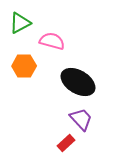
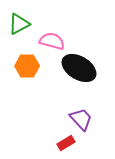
green triangle: moved 1 px left, 1 px down
orange hexagon: moved 3 px right
black ellipse: moved 1 px right, 14 px up
red rectangle: rotated 12 degrees clockwise
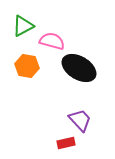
green triangle: moved 4 px right, 2 px down
orange hexagon: rotated 10 degrees clockwise
purple trapezoid: moved 1 px left, 1 px down
red rectangle: rotated 18 degrees clockwise
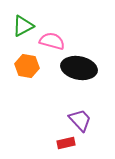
black ellipse: rotated 20 degrees counterclockwise
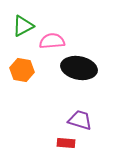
pink semicircle: rotated 20 degrees counterclockwise
orange hexagon: moved 5 px left, 4 px down
purple trapezoid: rotated 30 degrees counterclockwise
red rectangle: rotated 18 degrees clockwise
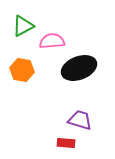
black ellipse: rotated 32 degrees counterclockwise
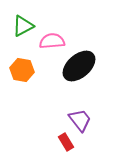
black ellipse: moved 2 px up; rotated 20 degrees counterclockwise
purple trapezoid: rotated 35 degrees clockwise
red rectangle: moved 1 px up; rotated 54 degrees clockwise
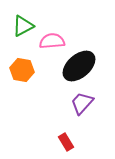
purple trapezoid: moved 2 px right, 17 px up; rotated 100 degrees counterclockwise
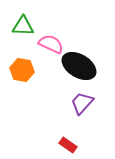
green triangle: rotated 30 degrees clockwise
pink semicircle: moved 1 px left, 3 px down; rotated 30 degrees clockwise
black ellipse: rotated 72 degrees clockwise
red rectangle: moved 2 px right, 3 px down; rotated 24 degrees counterclockwise
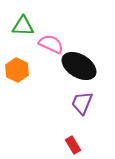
orange hexagon: moved 5 px left; rotated 15 degrees clockwise
purple trapezoid: rotated 20 degrees counterclockwise
red rectangle: moved 5 px right; rotated 24 degrees clockwise
